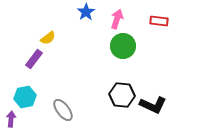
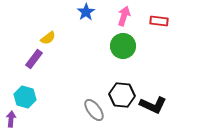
pink arrow: moved 7 px right, 3 px up
cyan hexagon: rotated 25 degrees clockwise
gray ellipse: moved 31 px right
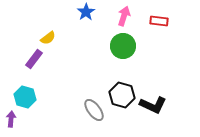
black hexagon: rotated 10 degrees clockwise
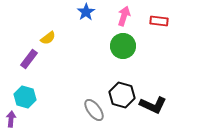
purple rectangle: moved 5 px left
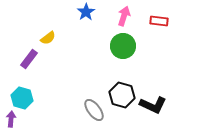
cyan hexagon: moved 3 px left, 1 px down
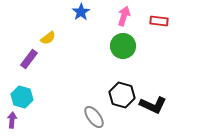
blue star: moved 5 px left
cyan hexagon: moved 1 px up
gray ellipse: moved 7 px down
purple arrow: moved 1 px right, 1 px down
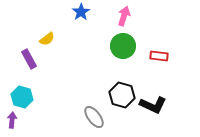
red rectangle: moved 35 px down
yellow semicircle: moved 1 px left, 1 px down
purple rectangle: rotated 66 degrees counterclockwise
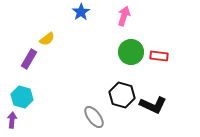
green circle: moved 8 px right, 6 px down
purple rectangle: rotated 60 degrees clockwise
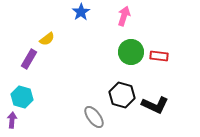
black L-shape: moved 2 px right
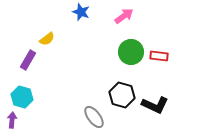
blue star: rotated 18 degrees counterclockwise
pink arrow: rotated 36 degrees clockwise
purple rectangle: moved 1 px left, 1 px down
